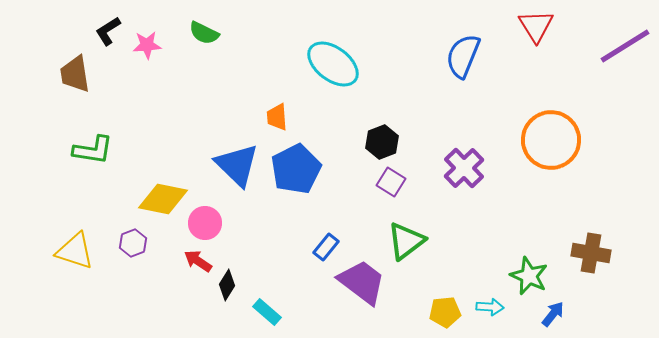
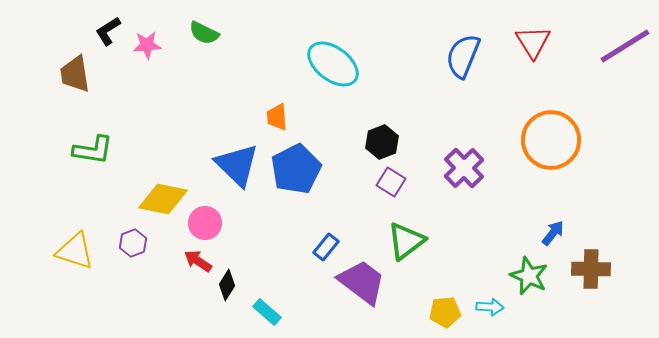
red triangle: moved 3 px left, 16 px down
brown cross: moved 16 px down; rotated 9 degrees counterclockwise
blue arrow: moved 81 px up
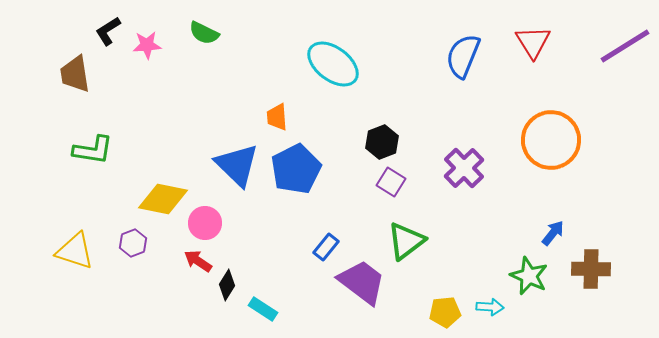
cyan rectangle: moved 4 px left, 3 px up; rotated 8 degrees counterclockwise
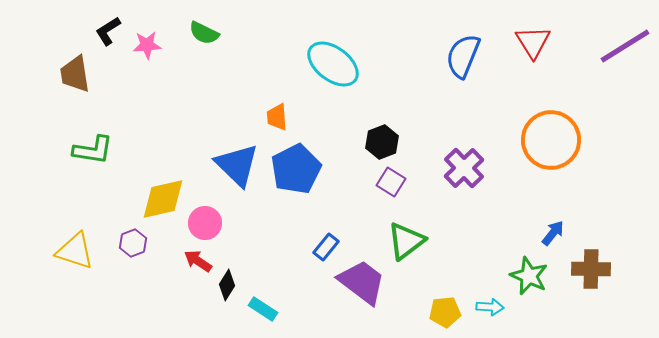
yellow diamond: rotated 24 degrees counterclockwise
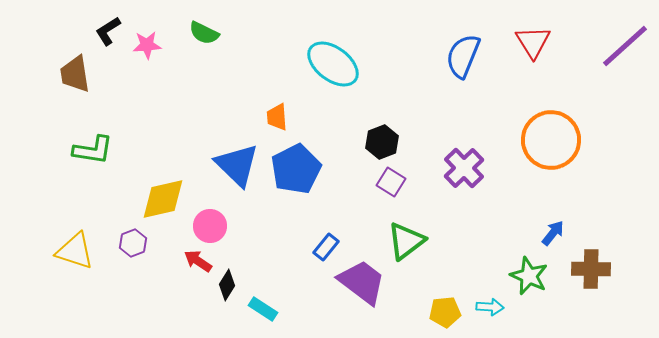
purple line: rotated 10 degrees counterclockwise
pink circle: moved 5 px right, 3 px down
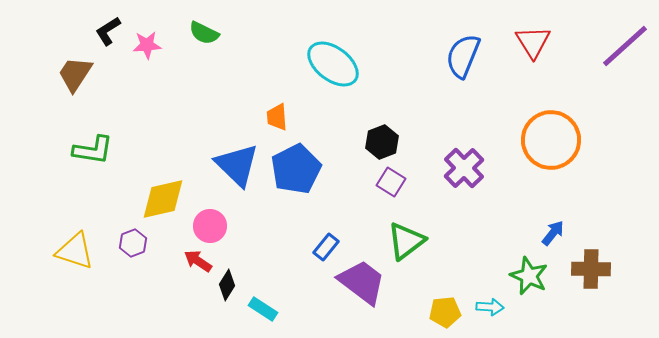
brown trapezoid: rotated 42 degrees clockwise
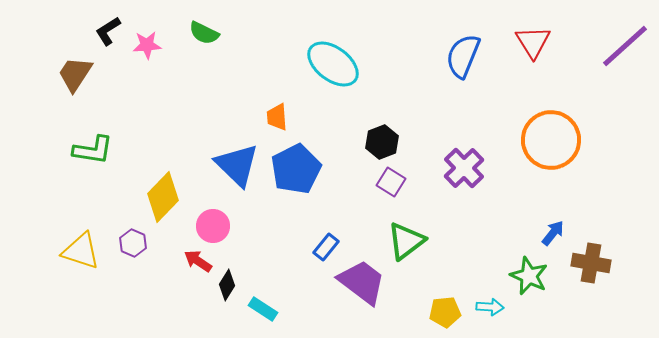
yellow diamond: moved 2 px up; rotated 33 degrees counterclockwise
pink circle: moved 3 px right
purple hexagon: rotated 16 degrees counterclockwise
yellow triangle: moved 6 px right
brown cross: moved 6 px up; rotated 9 degrees clockwise
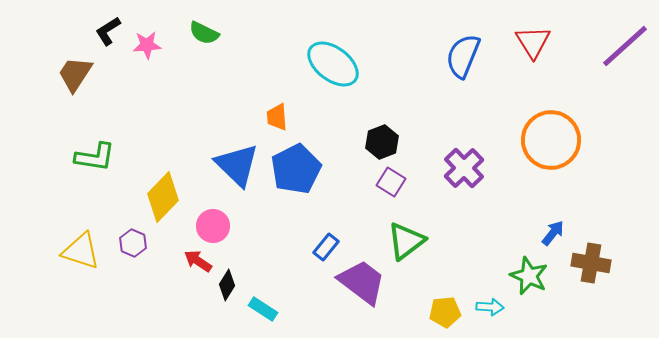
green L-shape: moved 2 px right, 7 px down
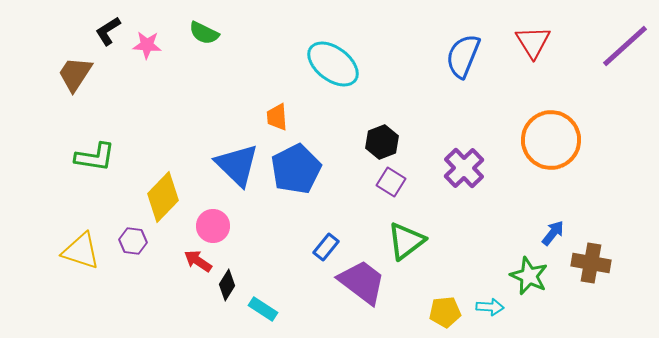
pink star: rotated 8 degrees clockwise
purple hexagon: moved 2 px up; rotated 16 degrees counterclockwise
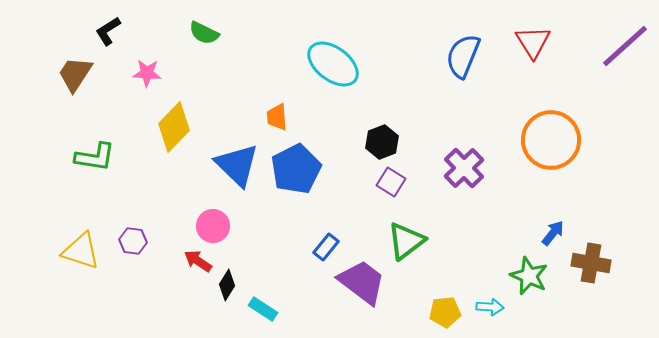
pink star: moved 28 px down
yellow diamond: moved 11 px right, 70 px up
